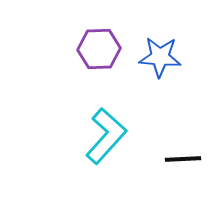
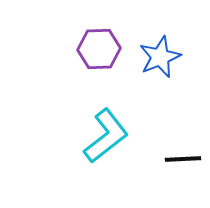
blue star: rotated 27 degrees counterclockwise
cyan L-shape: rotated 10 degrees clockwise
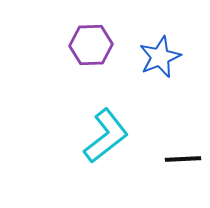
purple hexagon: moved 8 px left, 4 px up
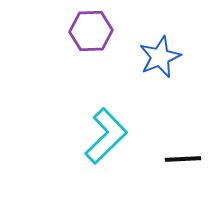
purple hexagon: moved 14 px up
cyan L-shape: rotated 6 degrees counterclockwise
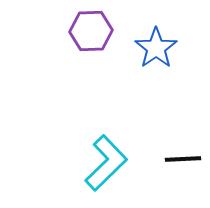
blue star: moved 4 px left, 9 px up; rotated 12 degrees counterclockwise
cyan L-shape: moved 27 px down
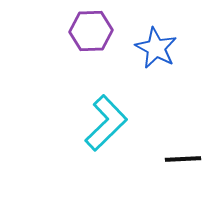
blue star: rotated 9 degrees counterclockwise
cyan L-shape: moved 40 px up
